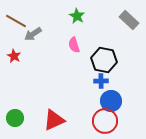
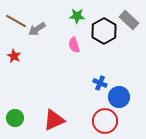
green star: rotated 28 degrees counterclockwise
gray arrow: moved 4 px right, 5 px up
black hexagon: moved 29 px up; rotated 20 degrees clockwise
blue cross: moved 1 px left, 2 px down; rotated 24 degrees clockwise
blue circle: moved 8 px right, 4 px up
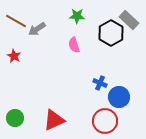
black hexagon: moved 7 px right, 2 px down
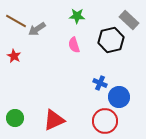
black hexagon: moved 7 px down; rotated 15 degrees clockwise
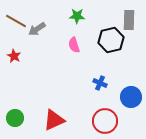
gray rectangle: rotated 48 degrees clockwise
blue circle: moved 12 px right
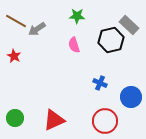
gray rectangle: moved 5 px down; rotated 48 degrees counterclockwise
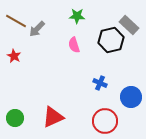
gray arrow: rotated 12 degrees counterclockwise
red triangle: moved 1 px left, 3 px up
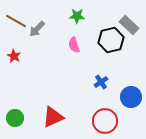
blue cross: moved 1 px right, 1 px up; rotated 32 degrees clockwise
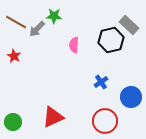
green star: moved 23 px left
brown line: moved 1 px down
pink semicircle: rotated 21 degrees clockwise
green circle: moved 2 px left, 4 px down
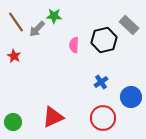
brown line: rotated 25 degrees clockwise
black hexagon: moved 7 px left
red circle: moved 2 px left, 3 px up
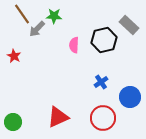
brown line: moved 6 px right, 8 px up
blue circle: moved 1 px left
red triangle: moved 5 px right
